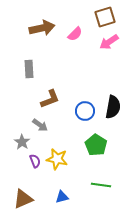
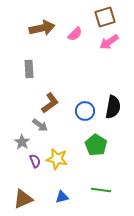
brown L-shape: moved 4 px down; rotated 15 degrees counterclockwise
green line: moved 5 px down
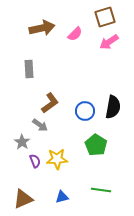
yellow star: rotated 15 degrees counterclockwise
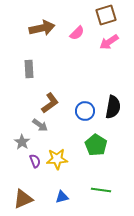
brown square: moved 1 px right, 2 px up
pink semicircle: moved 2 px right, 1 px up
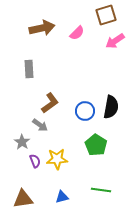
pink arrow: moved 6 px right, 1 px up
black semicircle: moved 2 px left
brown triangle: rotated 15 degrees clockwise
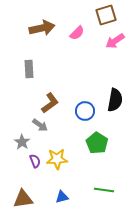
black semicircle: moved 4 px right, 7 px up
green pentagon: moved 1 px right, 2 px up
green line: moved 3 px right
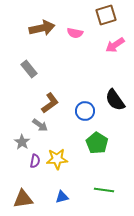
pink semicircle: moved 2 px left; rotated 56 degrees clockwise
pink arrow: moved 4 px down
gray rectangle: rotated 36 degrees counterclockwise
black semicircle: rotated 135 degrees clockwise
purple semicircle: rotated 32 degrees clockwise
